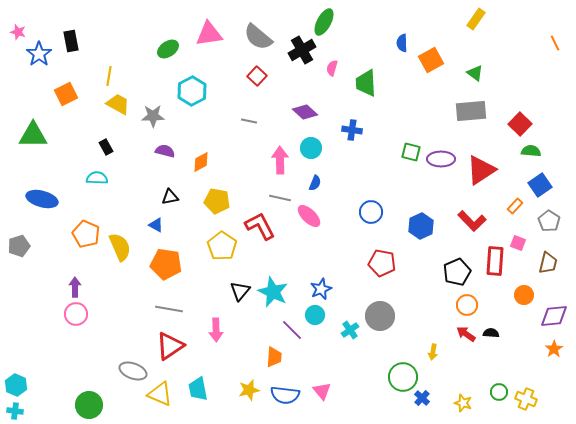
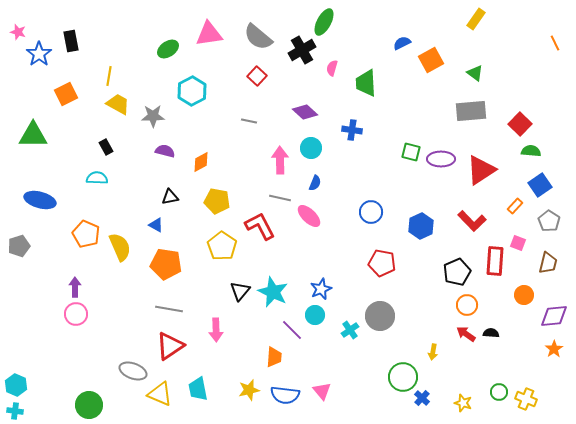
blue semicircle at (402, 43): rotated 66 degrees clockwise
blue ellipse at (42, 199): moved 2 px left, 1 px down
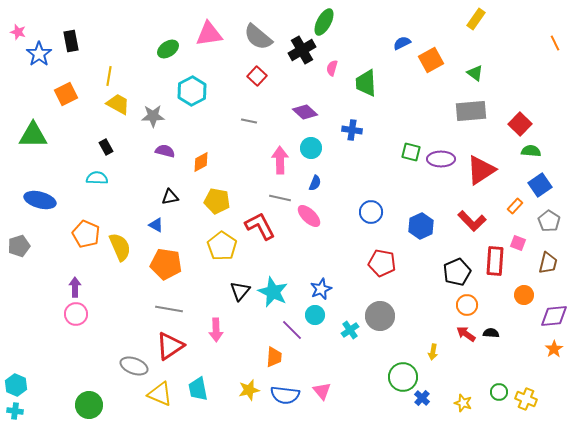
gray ellipse at (133, 371): moved 1 px right, 5 px up
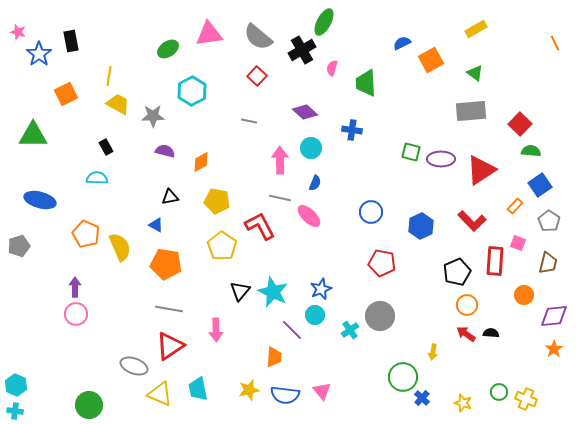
yellow rectangle at (476, 19): moved 10 px down; rotated 25 degrees clockwise
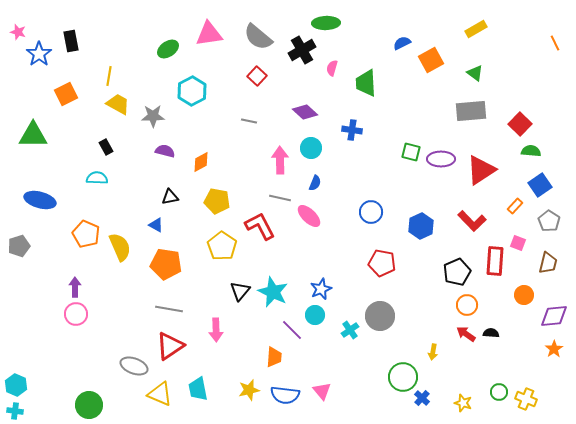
green ellipse at (324, 22): moved 2 px right, 1 px down; rotated 60 degrees clockwise
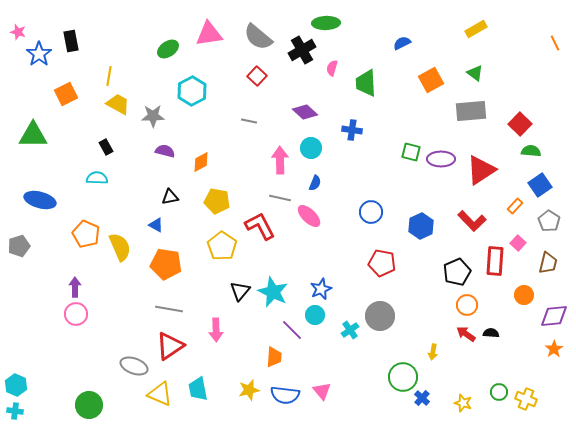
orange square at (431, 60): moved 20 px down
pink square at (518, 243): rotated 21 degrees clockwise
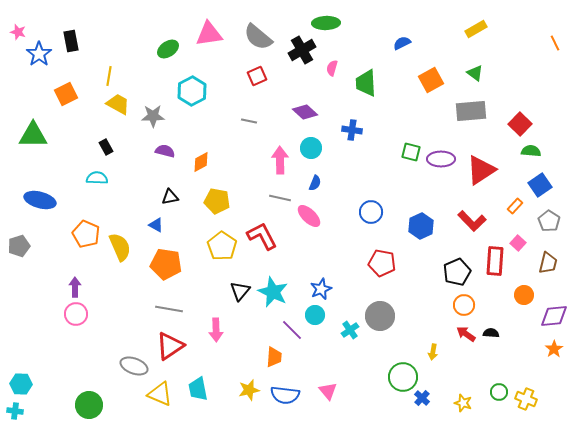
red square at (257, 76): rotated 24 degrees clockwise
red L-shape at (260, 226): moved 2 px right, 10 px down
orange circle at (467, 305): moved 3 px left
cyan hexagon at (16, 385): moved 5 px right, 1 px up; rotated 20 degrees counterclockwise
pink triangle at (322, 391): moved 6 px right
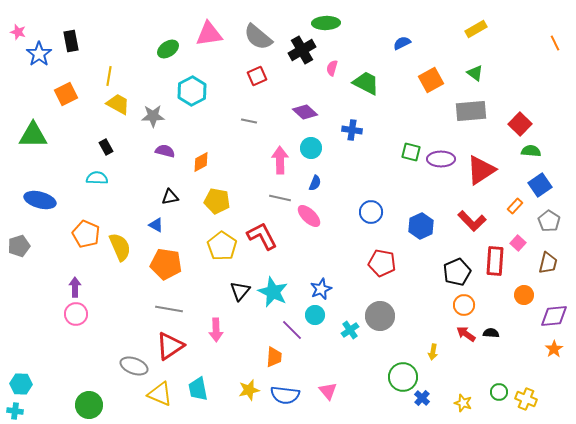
green trapezoid at (366, 83): rotated 120 degrees clockwise
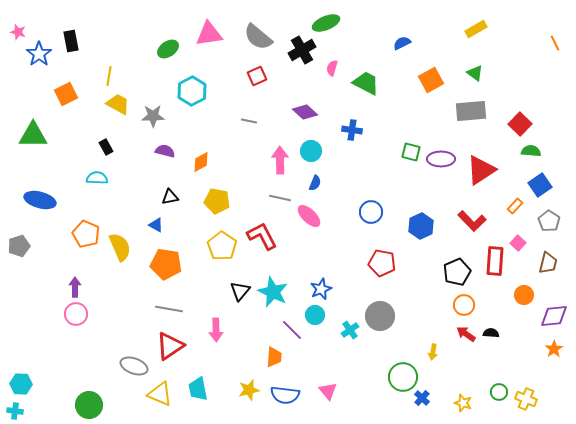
green ellipse at (326, 23): rotated 20 degrees counterclockwise
cyan circle at (311, 148): moved 3 px down
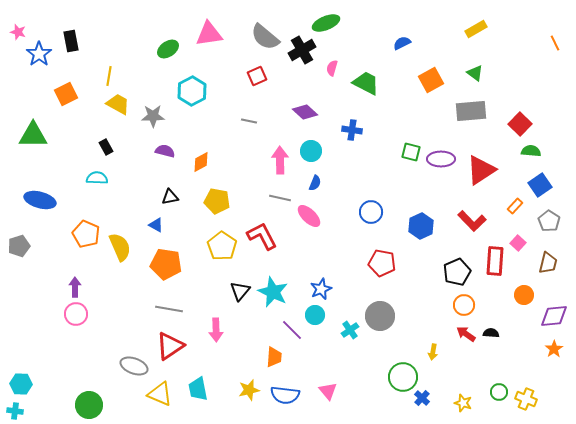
gray semicircle at (258, 37): moved 7 px right
